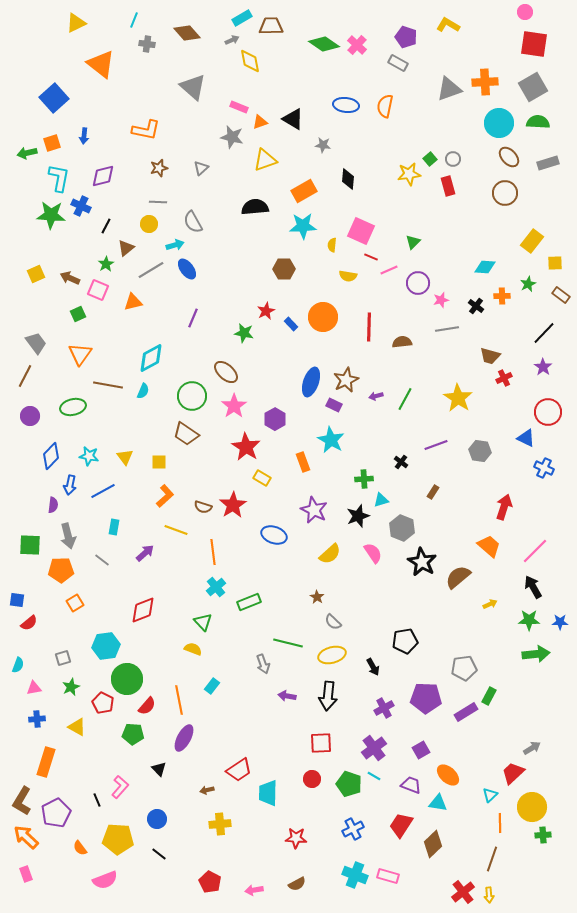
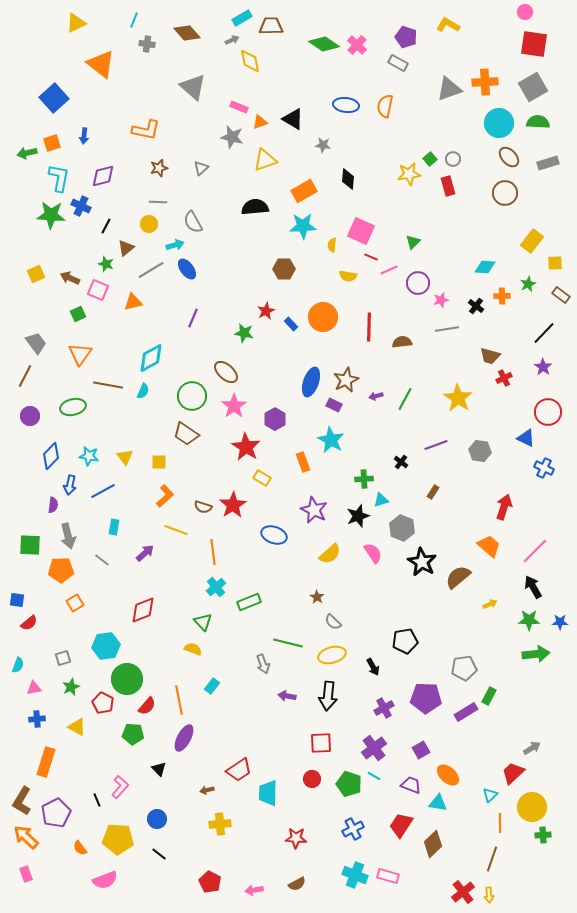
green star at (106, 264): rotated 21 degrees counterclockwise
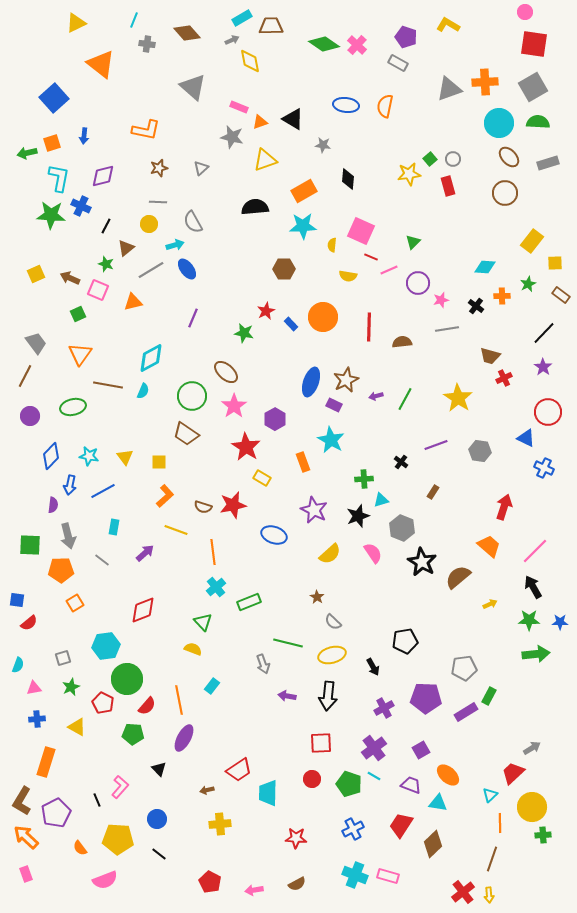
red star at (233, 505): rotated 20 degrees clockwise
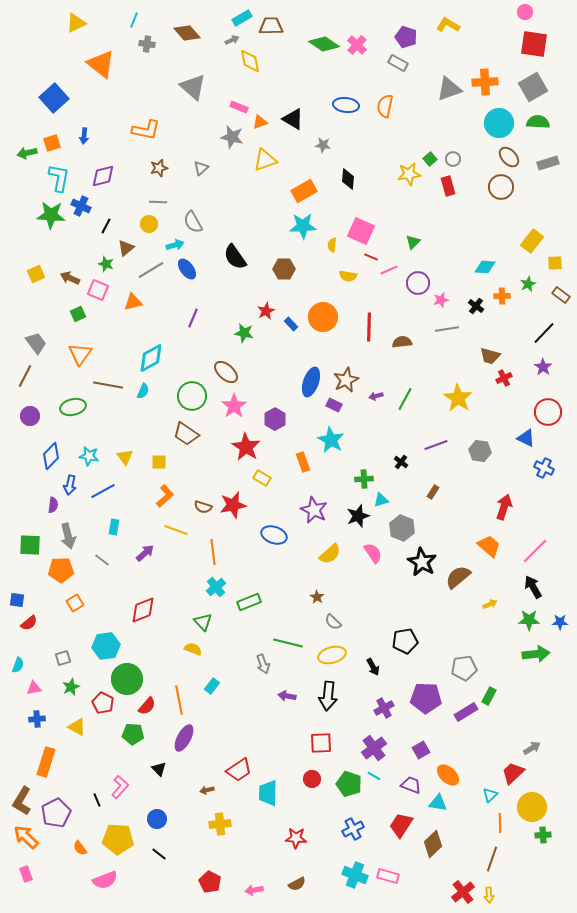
brown circle at (505, 193): moved 4 px left, 6 px up
black semicircle at (255, 207): moved 20 px left, 50 px down; rotated 120 degrees counterclockwise
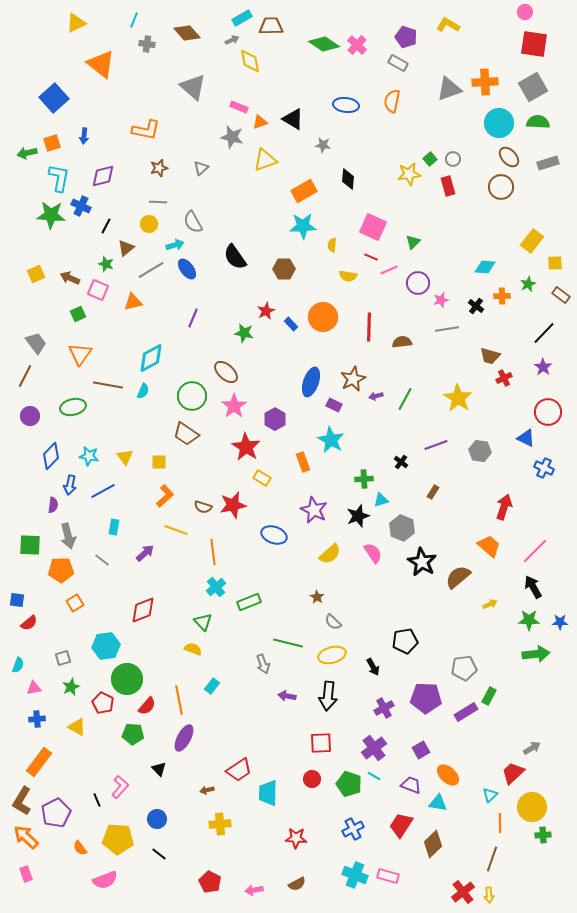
orange semicircle at (385, 106): moved 7 px right, 5 px up
pink square at (361, 231): moved 12 px right, 4 px up
brown star at (346, 380): moved 7 px right, 1 px up
orange rectangle at (46, 762): moved 7 px left; rotated 20 degrees clockwise
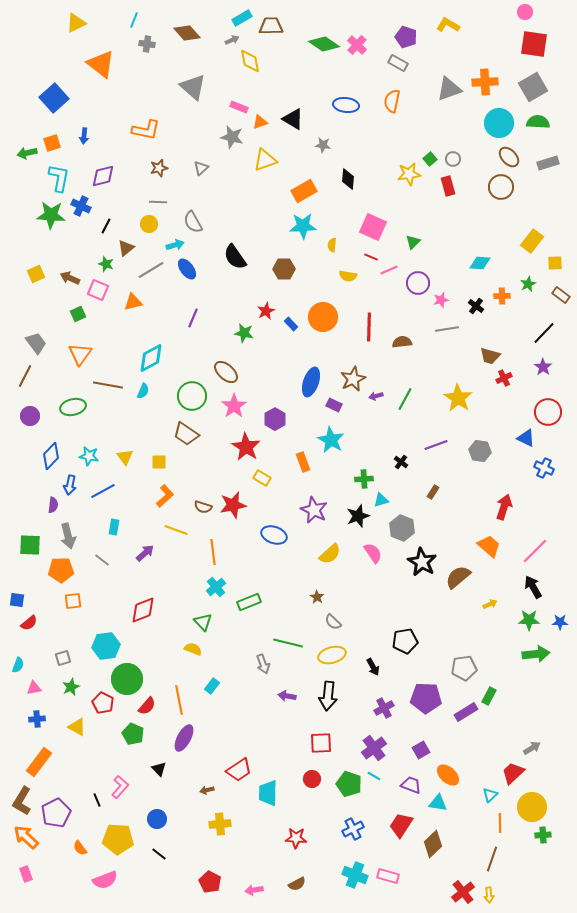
cyan diamond at (485, 267): moved 5 px left, 4 px up
orange square at (75, 603): moved 2 px left, 2 px up; rotated 24 degrees clockwise
green pentagon at (133, 734): rotated 20 degrees clockwise
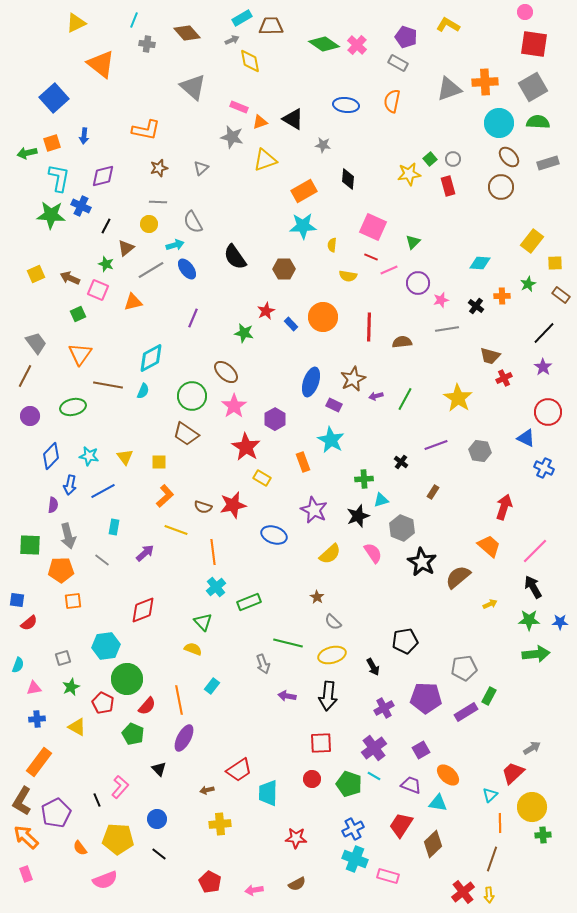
cyan cross at (355, 875): moved 16 px up
